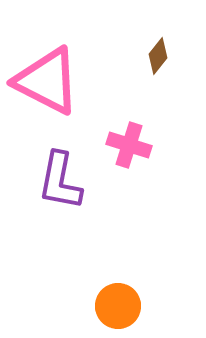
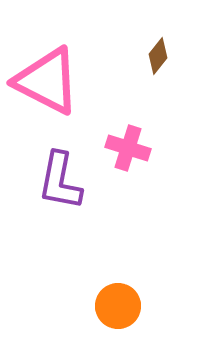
pink cross: moved 1 px left, 3 px down
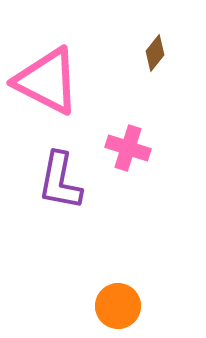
brown diamond: moved 3 px left, 3 px up
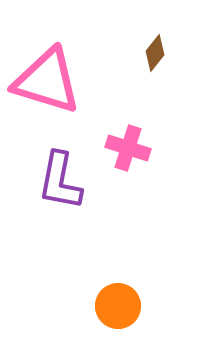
pink triangle: rotated 10 degrees counterclockwise
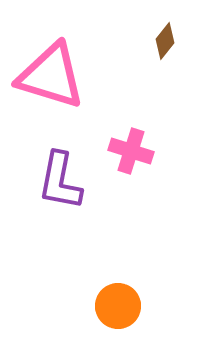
brown diamond: moved 10 px right, 12 px up
pink triangle: moved 4 px right, 5 px up
pink cross: moved 3 px right, 3 px down
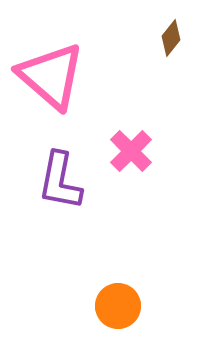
brown diamond: moved 6 px right, 3 px up
pink triangle: rotated 24 degrees clockwise
pink cross: rotated 27 degrees clockwise
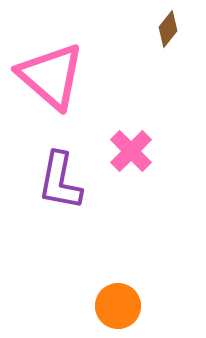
brown diamond: moved 3 px left, 9 px up
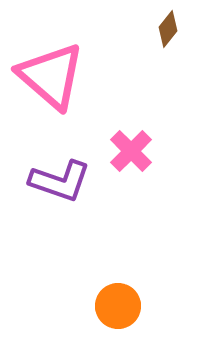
purple L-shape: rotated 82 degrees counterclockwise
